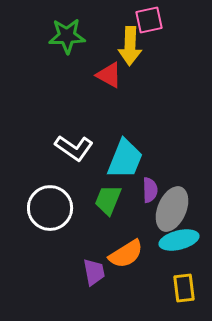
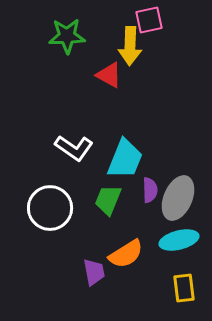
gray ellipse: moved 6 px right, 11 px up
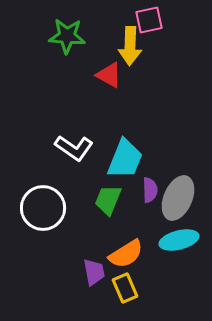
green star: rotated 6 degrees clockwise
white circle: moved 7 px left
yellow rectangle: moved 59 px left; rotated 16 degrees counterclockwise
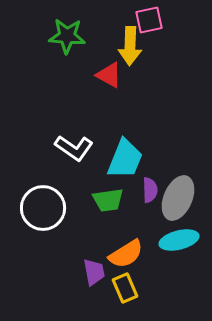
green trapezoid: rotated 120 degrees counterclockwise
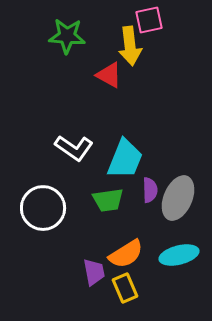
yellow arrow: rotated 9 degrees counterclockwise
cyan ellipse: moved 15 px down
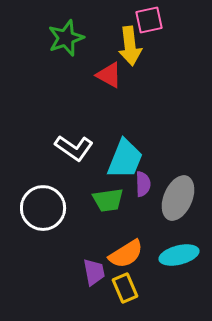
green star: moved 1 px left, 2 px down; rotated 24 degrees counterclockwise
purple semicircle: moved 7 px left, 6 px up
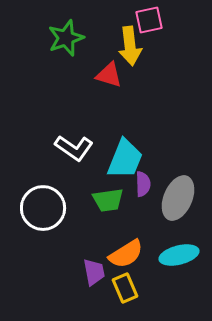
red triangle: rotated 12 degrees counterclockwise
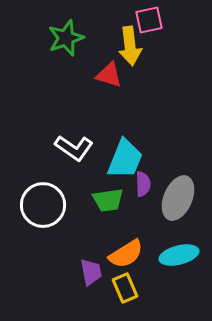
white circle: moved 3 px up
purple trapezoid: moved 3 px left
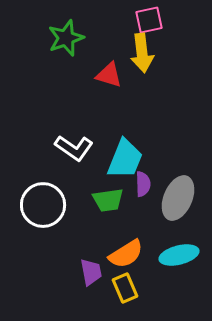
yellow arrow: moved 12 px right, 7 px down
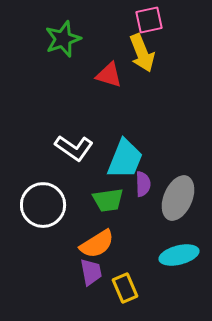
green star: moved 3 px left, 1 px down
yellow arrow: rotated 15 degrees counterclockwise
orange semicircle: moved 29 px left, 10 px up
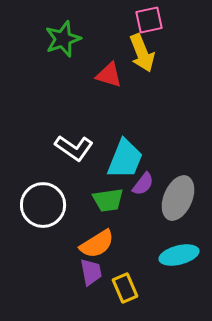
purple semicircle: rotated 40 degrees clockwise
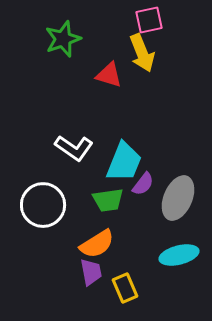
cyan trapezoid: moved 1 px left, 3 px down
